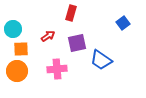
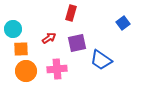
red arrow: moved 1 px right, 2 px down
orange circle: moved 9 px right
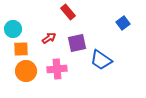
red rectangle: moved 3 px left, 1 px up; rotated 56 degrees counterclockwise
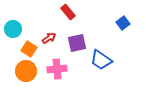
orange square: moved 8 px right; rotated 35 degrees clockwise
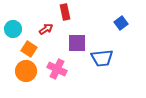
red rectangle: moved 3 px left; rotated 28 degrees clockwise
blue square: moved 2 px left
red arrow: moved 3 px left, 9 px up
purple square: rotated 12 degrees clockwise
blue trapezoid: moved 1 px right, 2 px up; rotated 40 degrees counterclockwise
pink cross: rotated 30 degrees clockwise
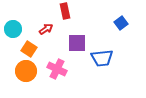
red rectangle: moved 1 px up
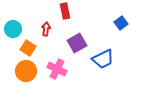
red arrow: rotated 48 degrees counterclockwise
purple square: rotated 30 degrees counterclockwise
orange square: moved 1 px left, 1 px up
blue trapezoid: moved 1 px right, 1 px down; rotated 20 degrees counterclockwise
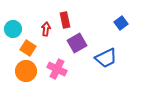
red rectangle: moved 9 px down
blue trapezoid: moved 3 px right, 1 px up
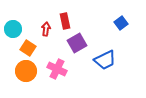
red rectangle: moved 1 px down
blue trapezoid: moved 1 px left, 2 px down
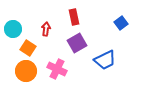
red rectangle: moved 9 px right, 4 px up
